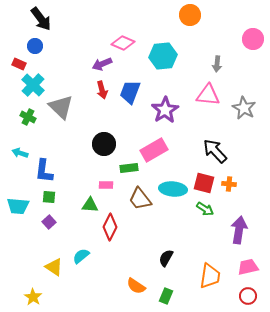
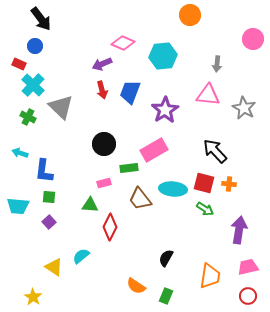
pink rectangle at (106, 185): moved 2 px left, 2 px up; rotated 16 degrees counterclockwise
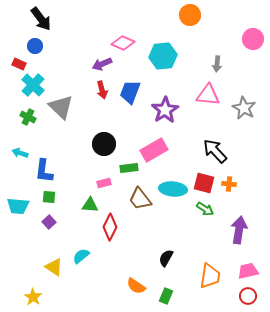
pink trapezoid at (248, 267): moved 4 px down
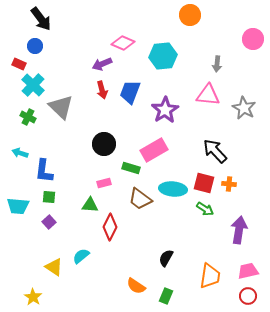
green rectangle at (129, 168): moved 2 px right; rotated 24 degrees clockwise
brown trapezoid at (140, 199): rotated 15 degrees counterclockwise
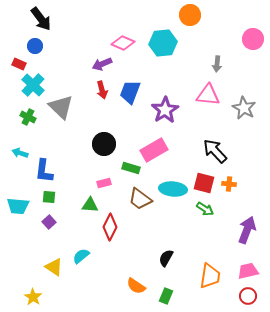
cyan hexagon at (163, 56): moved 13 px up
purple arrow at (239, 230): moved 8 px right; rotated 12 degrees clockwise
